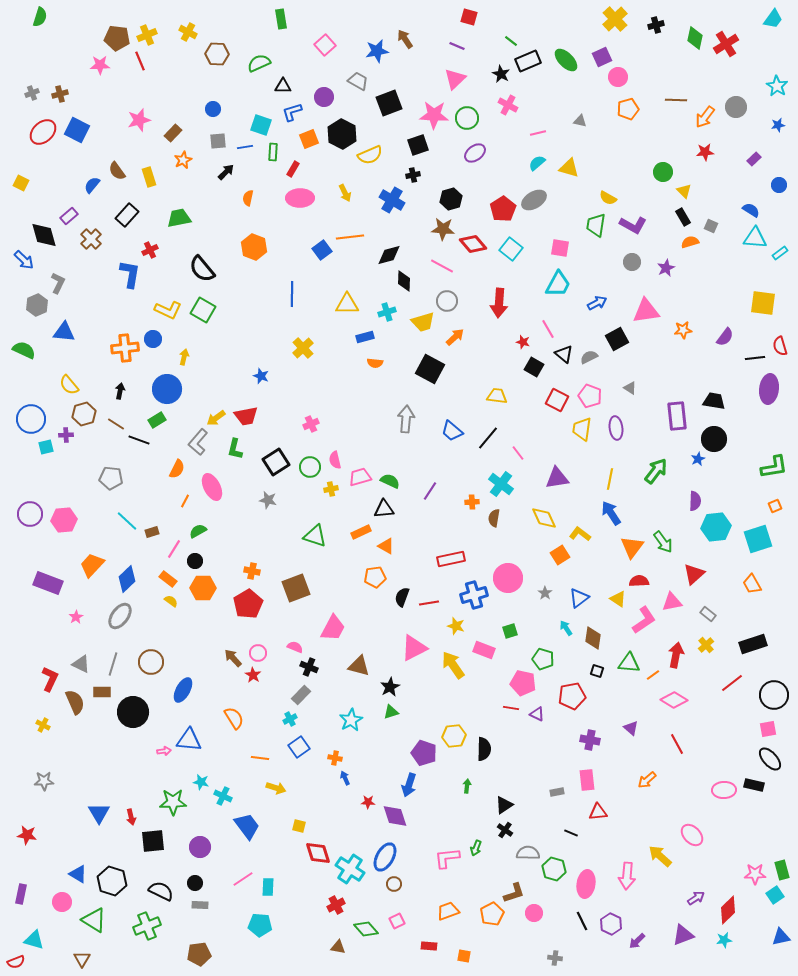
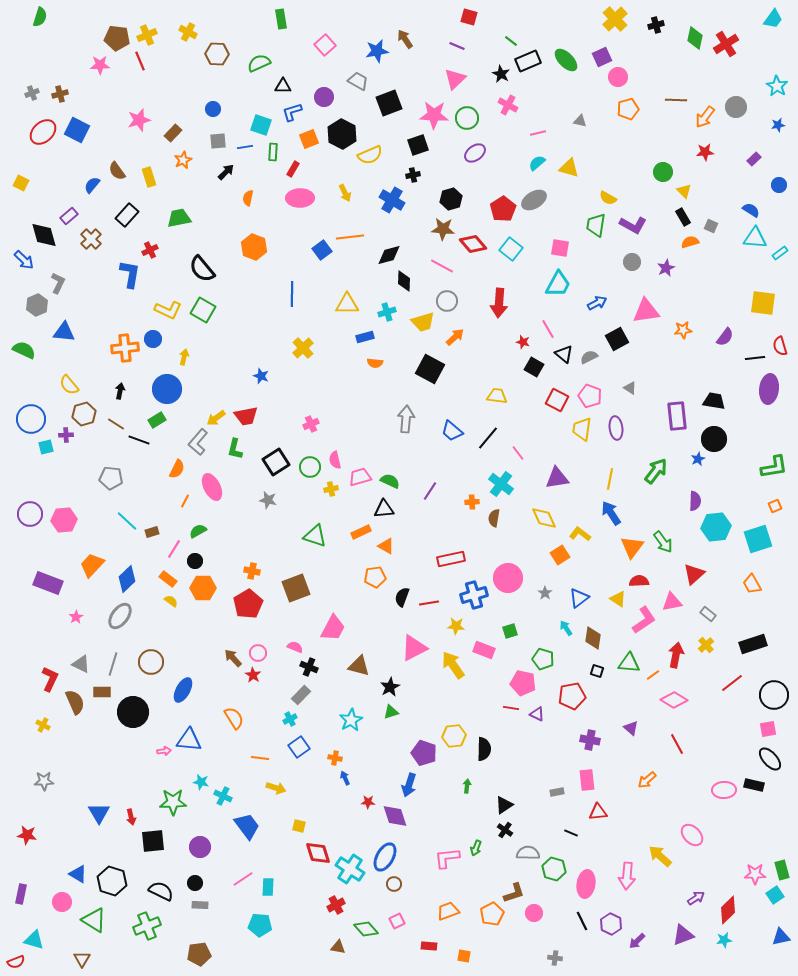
yellow star at (456, 626): rotated 12 degrees counterclockwise
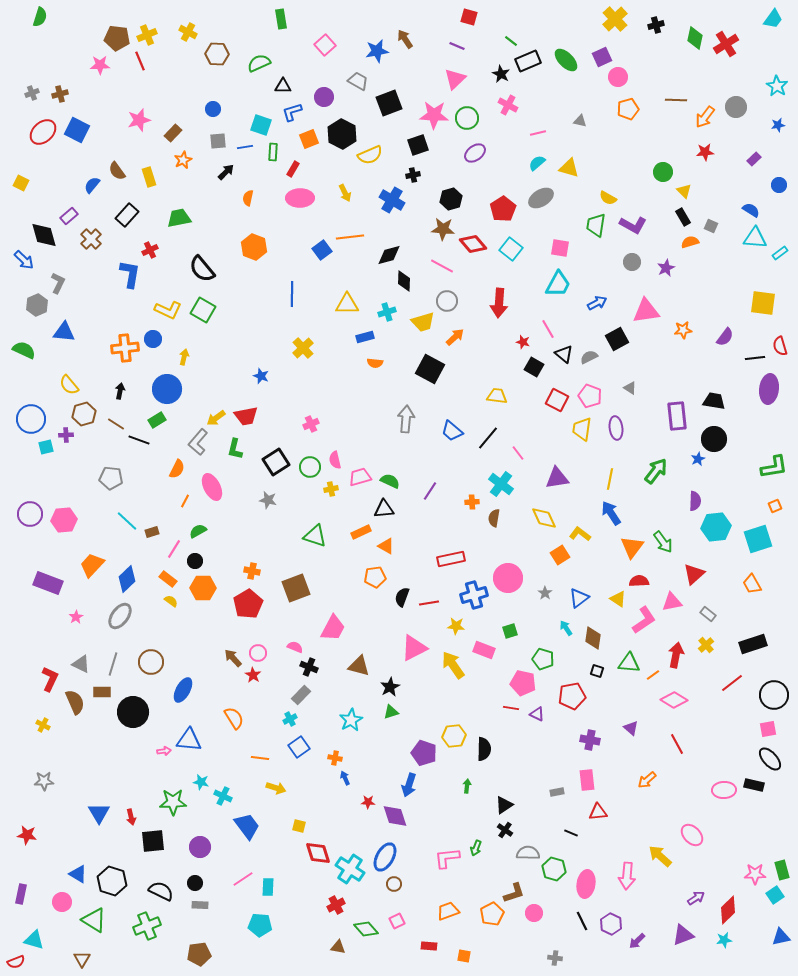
gray ellipse at (534, 200): moved 7 px right, 2 px up
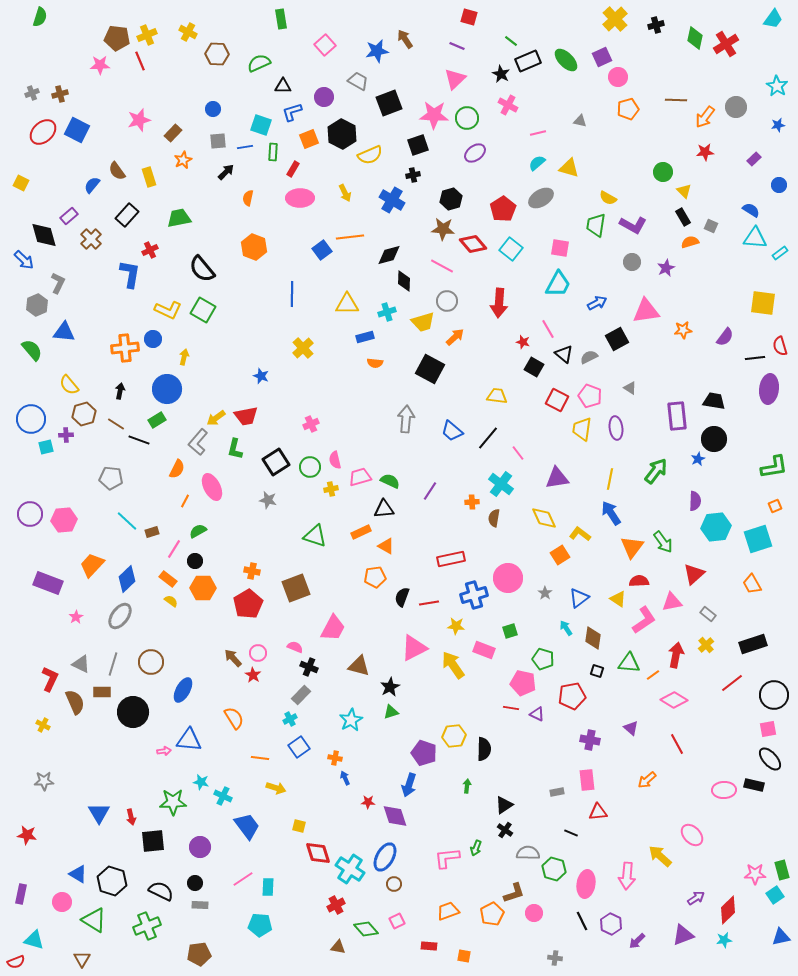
green semicircle at (24, 350): moved 8 px right; rotated 25 degrees clockwise
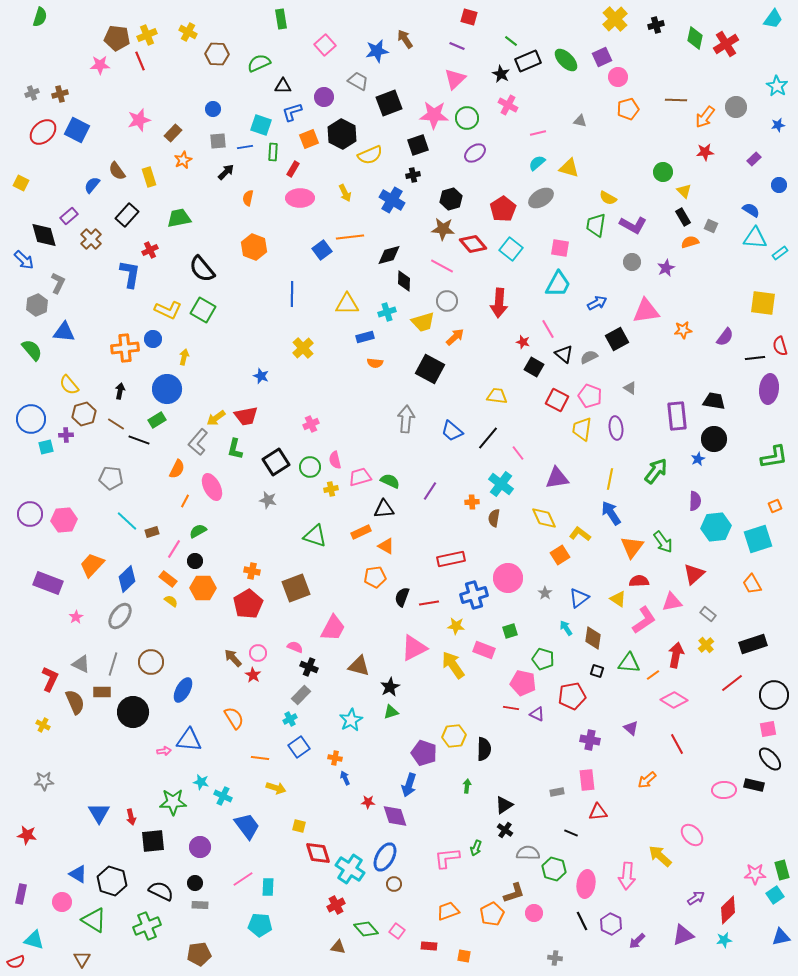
green L-shape at (774, 467): moved 10 px up
pink square at (397, 921): moved 10 px down; rotated 28 degrees counterclockwise
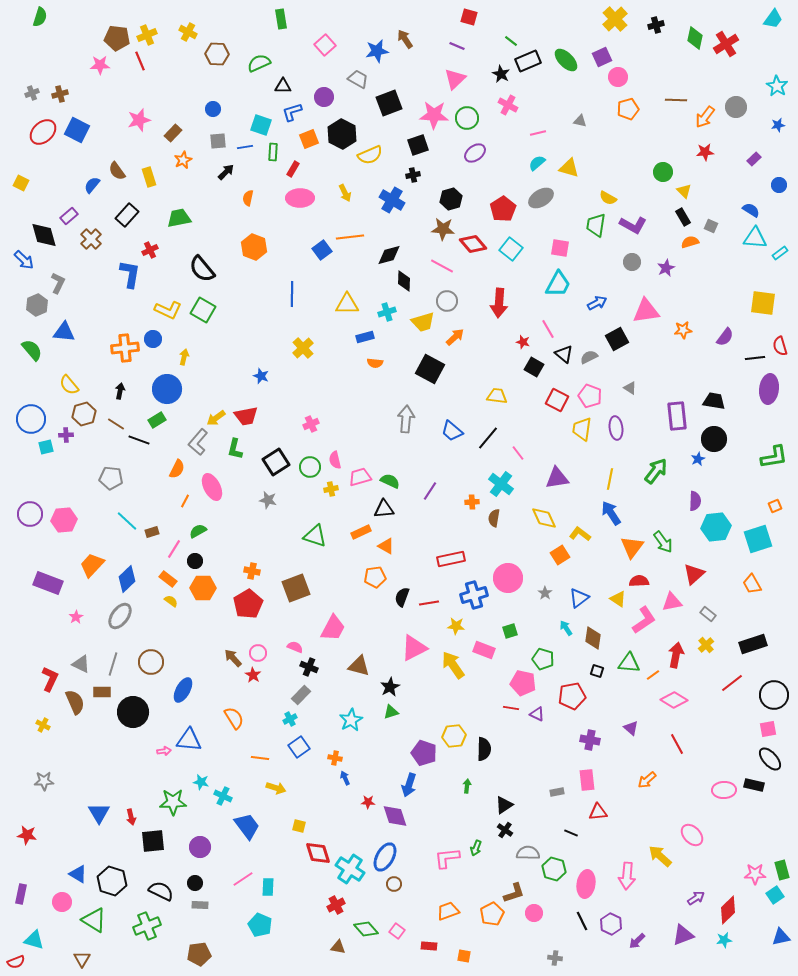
gray trapezoid at (358, 81): moved 2 px up
cyan pentagon at (260, 925): rotated 20 degrees clockwise
